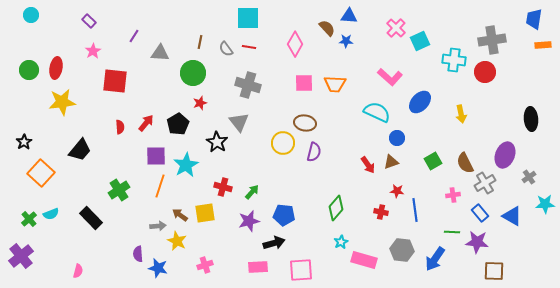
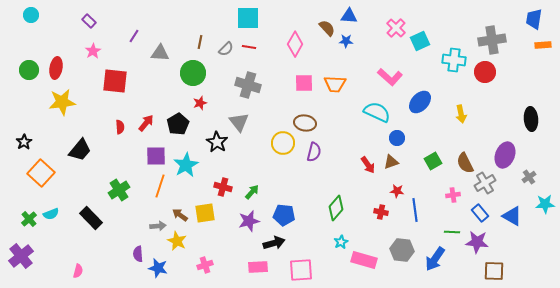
gray semicircle at (226, 49): rotated 98 degrees counterclockwise
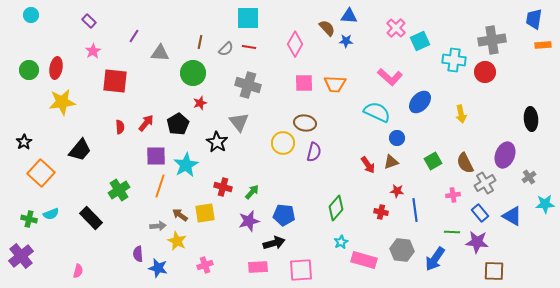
green cross at (29, 219): rotated 35 degrees counterclockwise
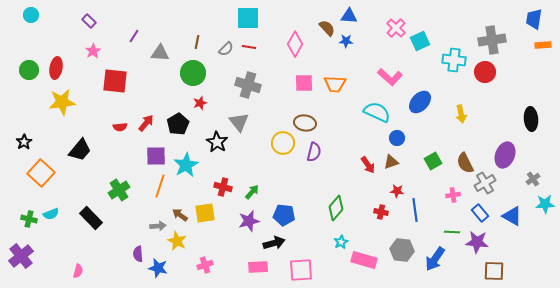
brown line at (200, 42): moved 3 px left
red semicircle at (120, 127): rotated 88 degrees clockwise
gray cross at (529, 177): moved 4 px right, 2 px down
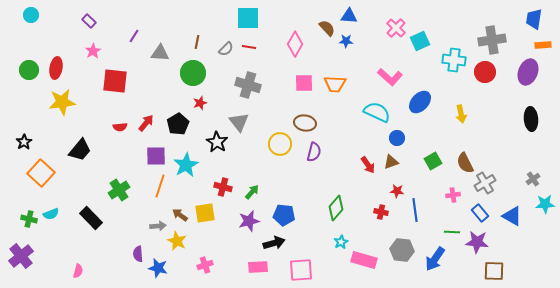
yellow circle at (283, 143): moved 3 px left, 1 px down
purple ellipse at (505, 155): moved 23 px right, 83 px up
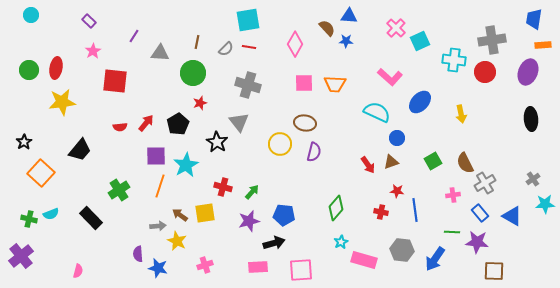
cyan square at (248, 18): moved 2 px down; rotated 10 degrees counterclockwise
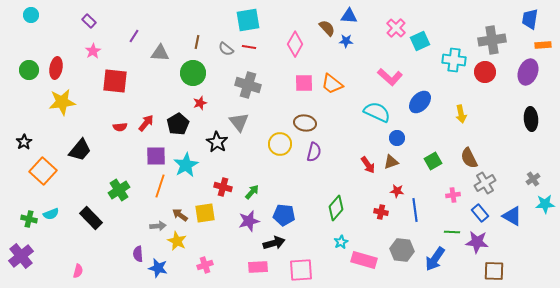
blue trapezoid at (534, 19): moved 4 px left
gray semicircle at (226, 49): rotated 84 degrees clockwise
orange trapezoid at (335, 84): moved 3 px left; rotated 35 degrees clockwise
brown semicircle at (465, 163): moved 4 px right, 5 px up
orange square at (41, 173): moved 2 px right, 2 px up
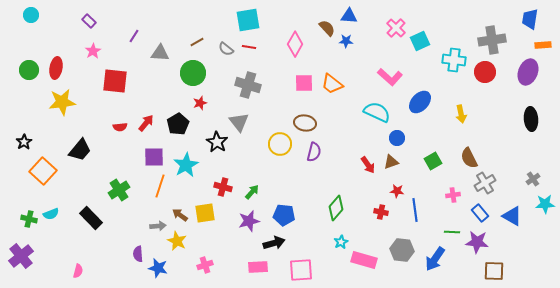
brown line at (197, 42): rotated 48 degrees clockwise
purple square at (156, 156): moved 2 px left, 1 px down
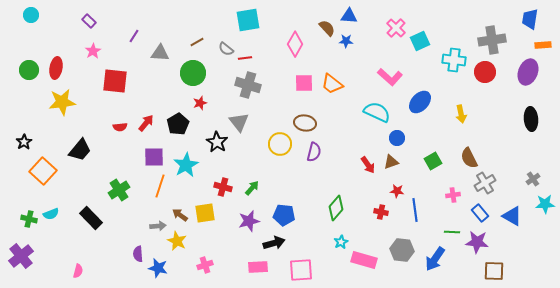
red line at (249, 47): moved 4 px left, 11 px down; rotated 16 degrees counterclockwise
green arrow at (252, 192): moved 4 px up
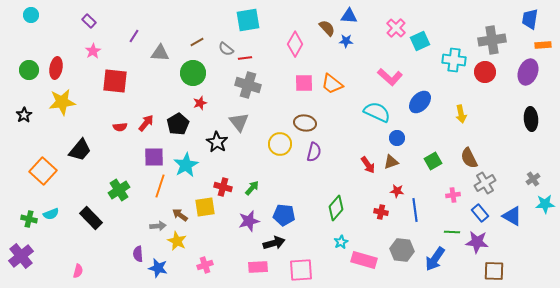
black star at (24, 142): moved 27 px up
yellow square at (205, 213): moved 6 px up
